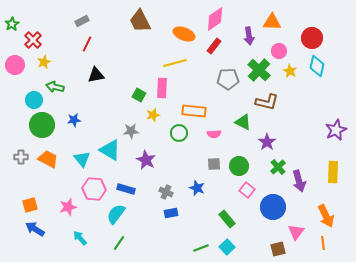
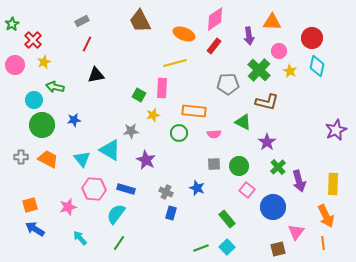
gray pentagon at (228, 79): moved 5 px down
yellow rectangle at (333, 172): moved 12 px down
blue rectangle at (171, 213): rotated 64 degrees counterclockwise
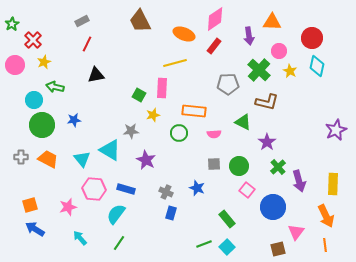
orange line at (323, 243): moved 2 px right, 2 px down
green line at (201, 248): moved 3 px right, 4 px up
